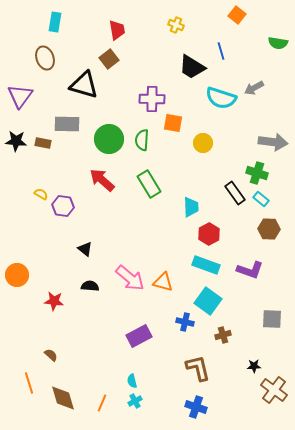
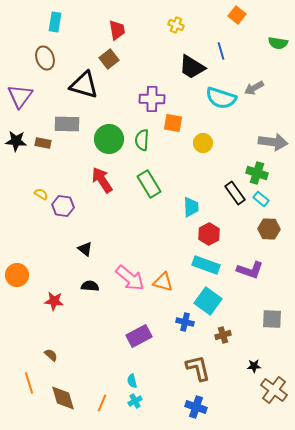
red arrow at (102, 180): rotated 16 degrees clockwise
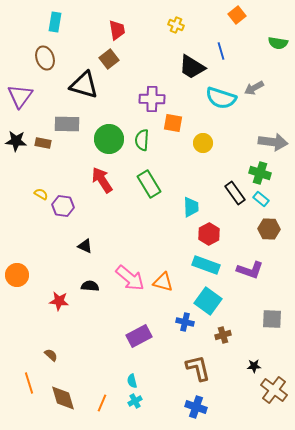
orange square at (237, 15): rotated 12 degrees clockwise
green cross at (257, 173): moved 3 px right
black triangle at (85, 249): moved 3 px up; rotated 14 degrees counterclockwise
red star at (54, 301): moved 5 px right
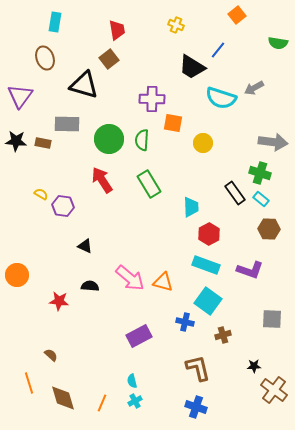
blue line at (221, 51): moved 3 px left, 1 px up; rotated 54 degrees clockwise
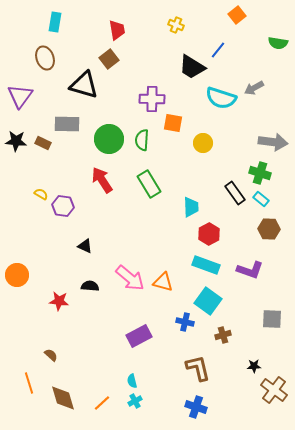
brown rectangle at (43, 143): rotated 14 degrees clockwise
orange line at (102, 403): rotated 24 degrees clockwise
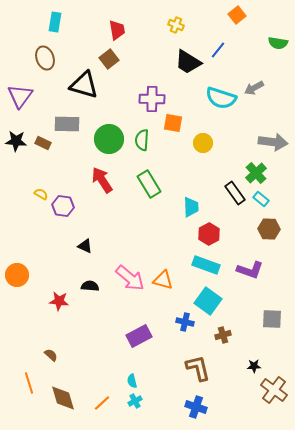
black trapezoid at (192, 67): moved 4 px left, 5 px up
green cross at (260, 173): moved 4 px left; rotated 30 degrees clockwise
orange triangle at (163, 282): moved 2 px up
